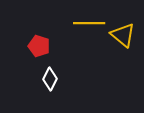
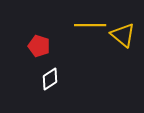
yellow line: moved 1 px right, 2 px down
white diamond: rotated 30 degrees clockwise
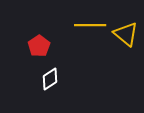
yellow triangle: moved 3 px right, 1 px up
red pentagon: rotated 20 degrees clockwise
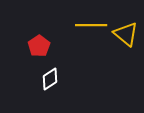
yellow line: moved 1 px right
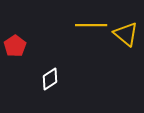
red pentagon: moved 24 px left
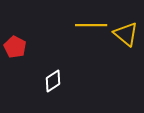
red pentagon: moved 1 px down; rotated 10 degrees counterclockwise
white diamond: moved 3 px right, 2 px down
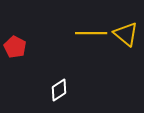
yellow line: moved 8 px down
white diamond: moved 6 px right, 9 px down
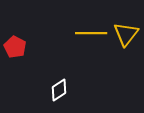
yellow triangle: rotated 28 degrees clockwise
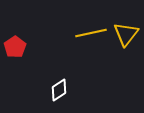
yellow line: rotated 12 degrees counterclockwise
red pentagon: rotated 10 degrees clockwise
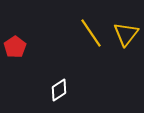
yellow line: rotated 68 degrees clockwise
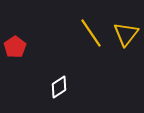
white diamond: moved 3 px up
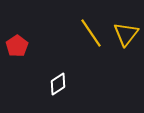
red pentagon: moved 2 px right, 1 px up
white diamond: moved 1 px left, 3 px up
